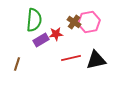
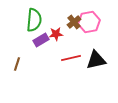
brown cross: rotated 16 degrees clockwise
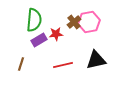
purple rectangle: moved 2 px left
red line: moved 8 px left, 7 px down
brown line: moved 4 px right
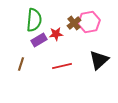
brown cross: moved 1 px down
black triangle: moved 3 px right; rotated 30 degrees counterclockwise
red line: moved 1 px left, 1 px down
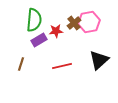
red star: moved 3 px up
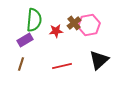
pink hexagon: moved 3 px down
purple rectangle: moved 14 px left
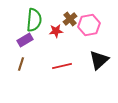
brown cross: moved 4 px left, 4 px up
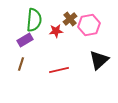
red line: moved 3 px left, 4 px down
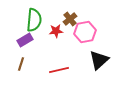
pink hexagon: moved 4 px left, 7 px down
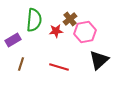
purple rectangle: moved 12 px left
red line: moved 3 px up; rotated 30 degrees clockwise
